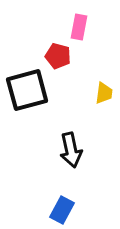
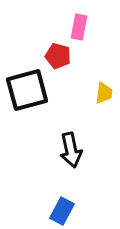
blue rectangle: moved 1 px down
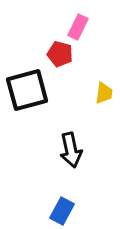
pink rectangle: moved 1 px left; rotated 15 degrees clockwise
red pentagon: moved 2 px right, 2 px up
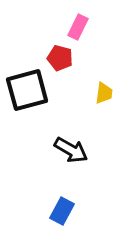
red pentagon: moved 4 px down
black arrow: rotated 48 degrees counterclockwise
